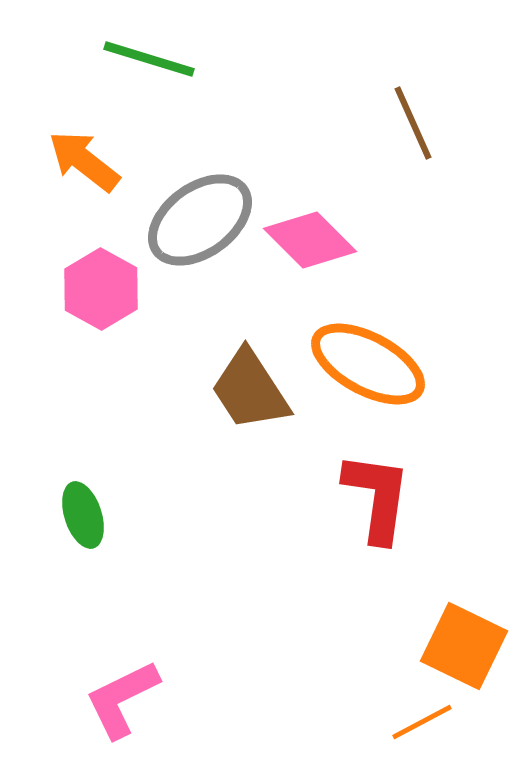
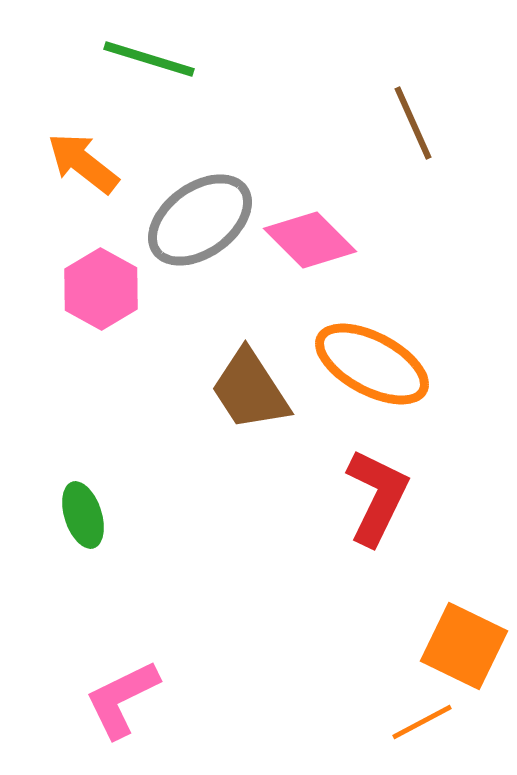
orange arrow: moved 1 px left, 2 px down
orange ellipse: moved 4 px right
red L-shape: rotated 18 degrees clockwise
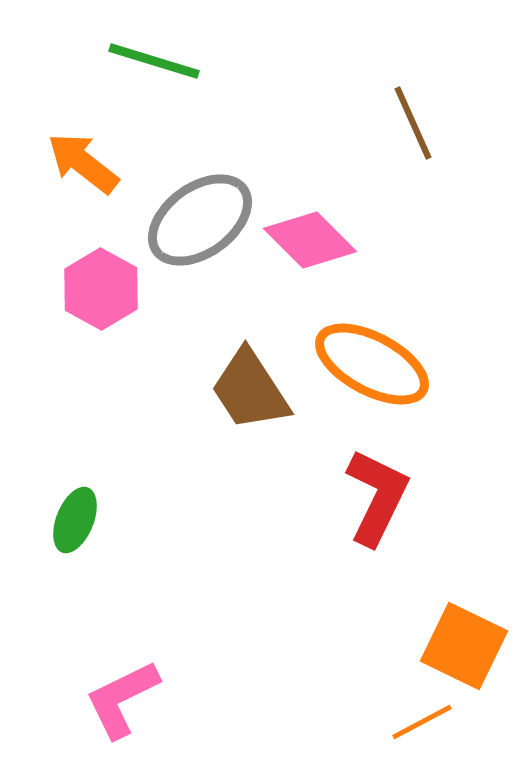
green line: moved 5 px right, 2 px down
green ellipse: moved 8 px left, 5 px down; rotated 40 degrees clockwise
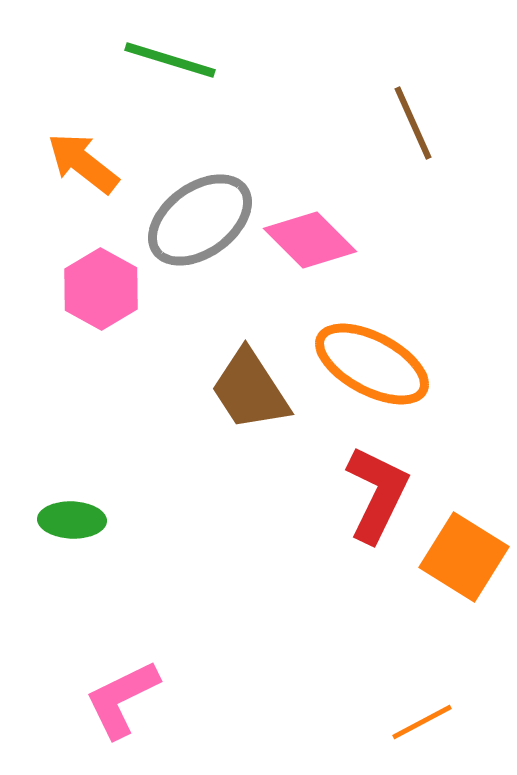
green line: moved 16 px right, 1 px up
red L-shape: moved 3 px up
green ellipse: moved 3 px left; rotated 70 degrees clockwise
orange square: moved 89 px up; rotated 6 degrees clockwise
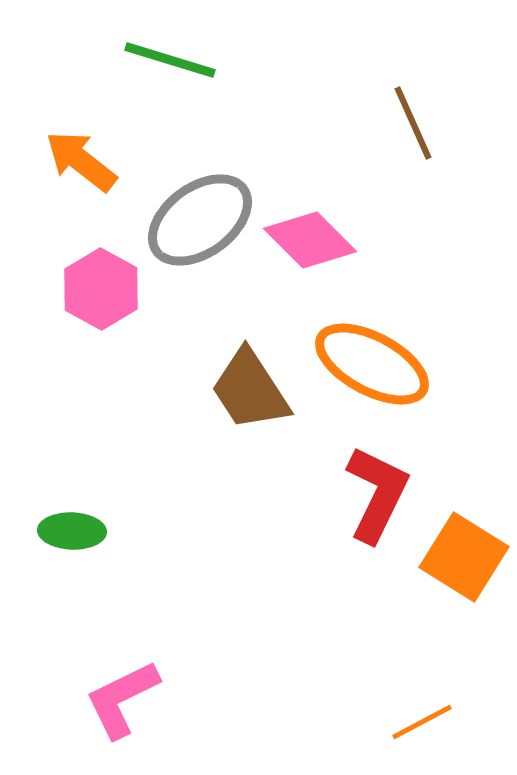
orange arrow: moved 2 px left, 2 px up
green ellipse: moved 11 px down
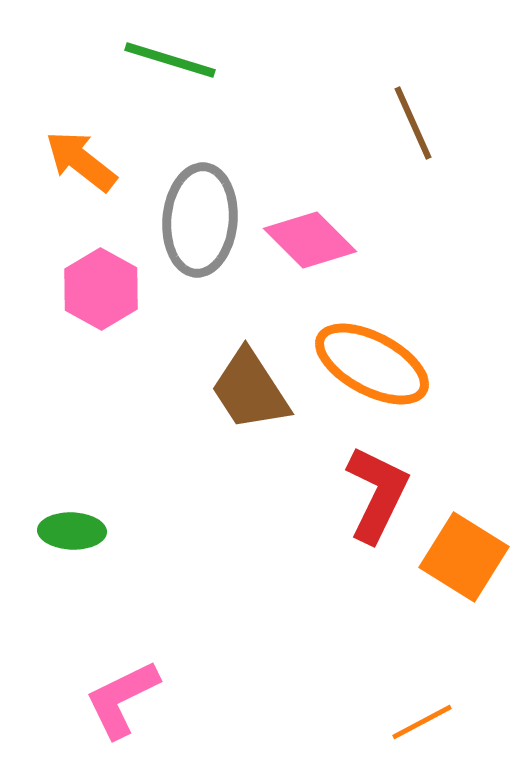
gray ellipse: rotated 49 degrees counterclockwise
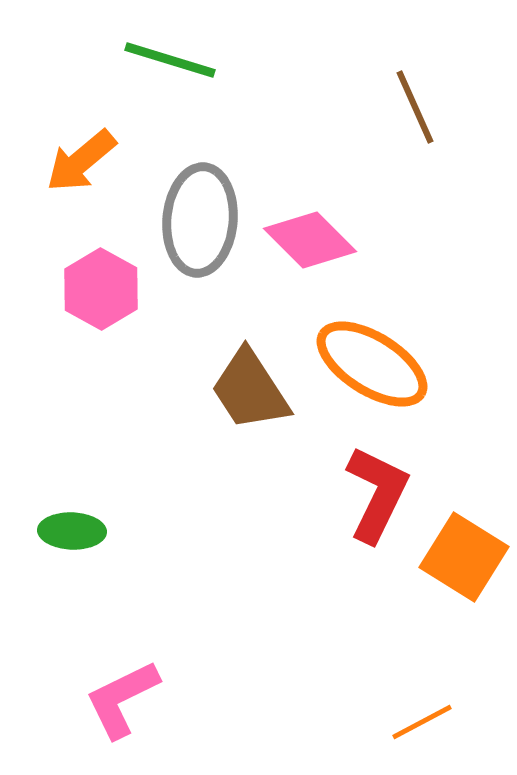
brown line: moved 2 px right, 16 px up
orange arrow: rotated 78 degrees counterclockwise
orange ellipse: rotated 4 degrees clockwise
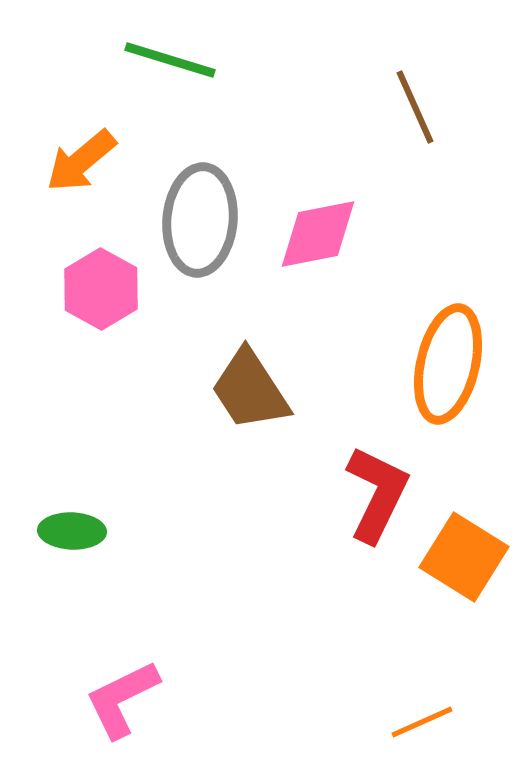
pink diamond: moved 8 px right, 6 px up; rotated 56 degrees counterclockwise
orange ellipse: moved 76 px right; rotated 71 degrees clockwise
orange line: rotated 4 degrees clockwise
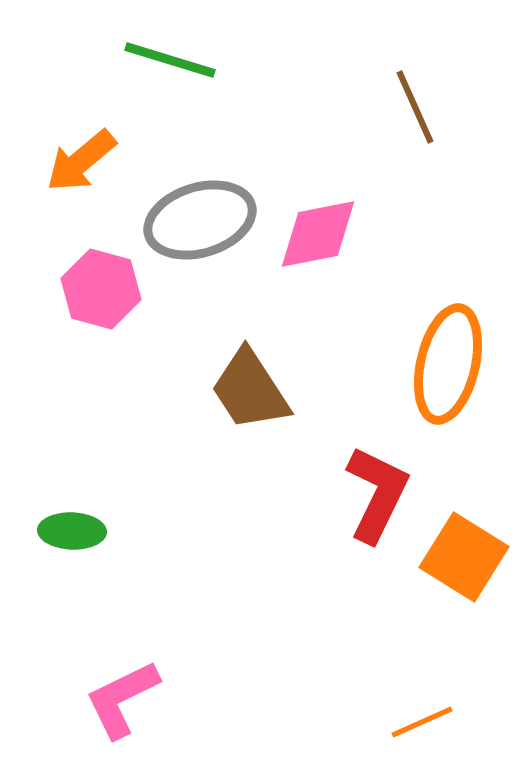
gray ellipse: rotated 68 degrees clockwise
pink hexagon: rotated 14 degrees counterclockwise
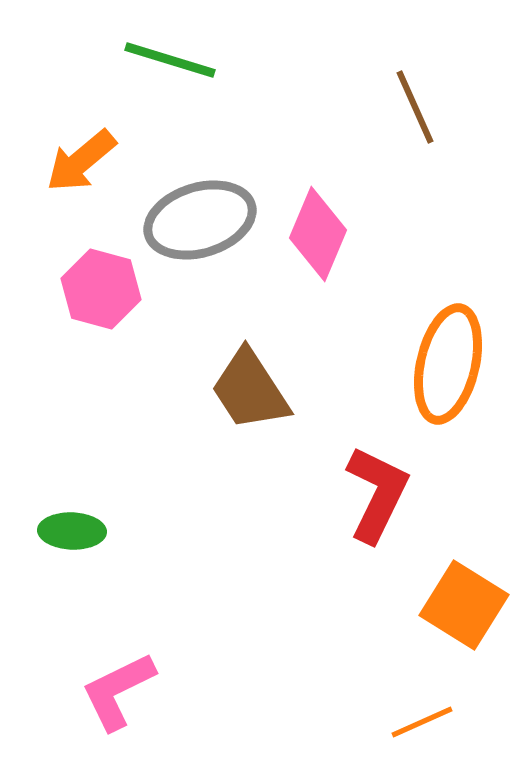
pink diamond: rotated 56 degrees counterclockwise
orange square: moved 48 px down
pink L-shape: moved 4 px left, 8 px up
